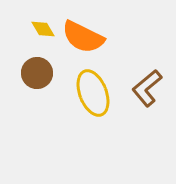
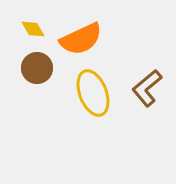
yellow diamond: moved 10 px left
orange semicircle: moved 2 px left, 2 px down; rotated 51 degrees counterclockwise
brown circle: moved 5 px up
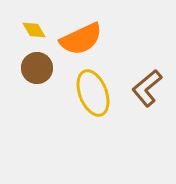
yellow diamond: moved 1 px right, 1 px down
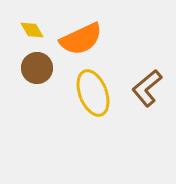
yellow diamond: moved 2 px left
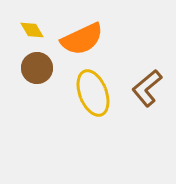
orange semicircle: moved 1 px right
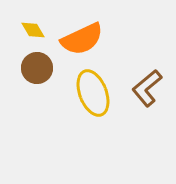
yellow diamond: moved 1 px right
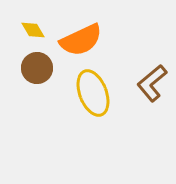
orange semicircle: moved 1 px left, 1 px down
brown L-shape: moved 5 px right, 5 px up
